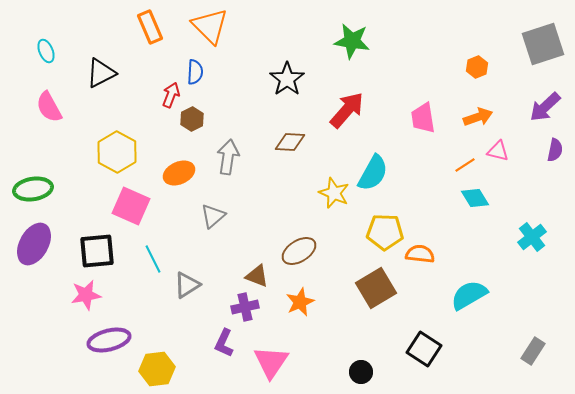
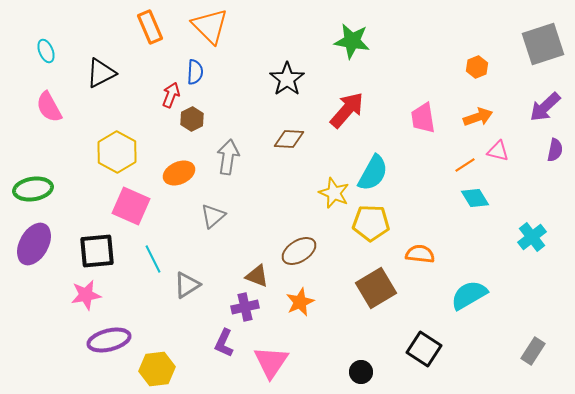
brown diamond at (290, 142): moved 1 px left, 3 px up
yellow pentagon at (385, 232): moved 14 px left, 9 px up
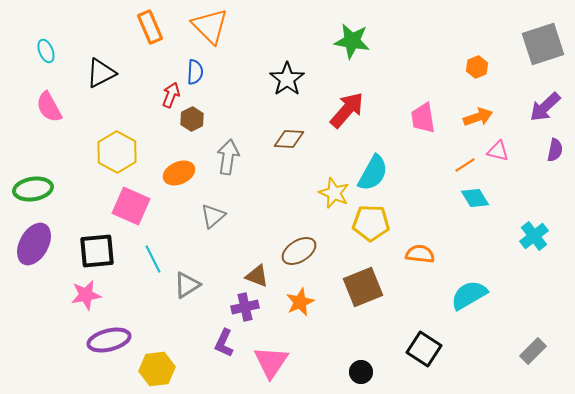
cyan cross at (532, 237): moved 2 px right, 1 px up
brown square at (376, 288): moved 13 px left, 1 px up; rotated 9 degrees clockwise
gray rectangle at (533, 351): rotated 12 degrees clockwise
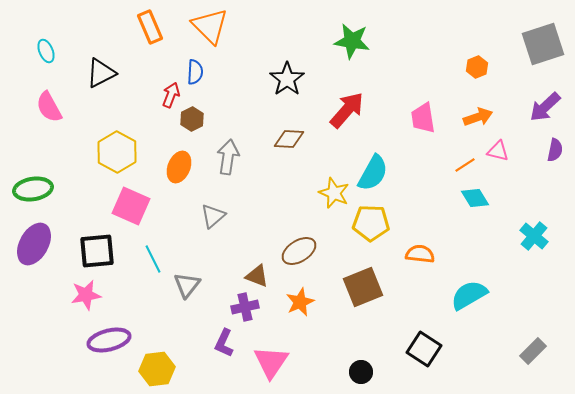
orange ellipse at (179, 173): moved 6 px up; rotated 44 degrees counterclockwise
cyan cross at (534, 236): rotated 12 degrees counterclockwise
gray triangle at (187, 285): rotated 20 degrees counterclockwise
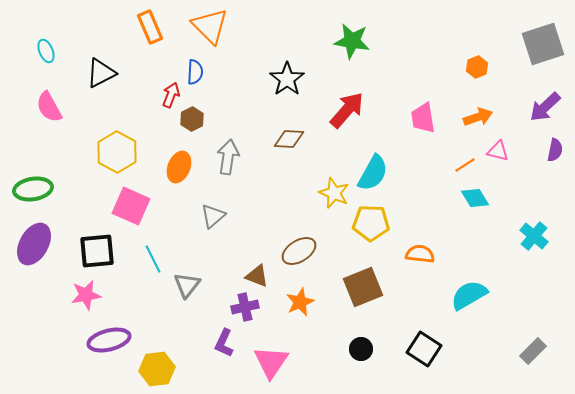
black circle at (361, 372): moved 23 px up
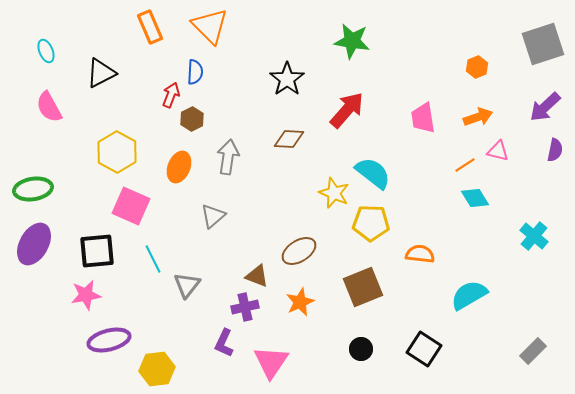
cyan semicircle at (373, 173): rotated 81 degrees counterclockwise
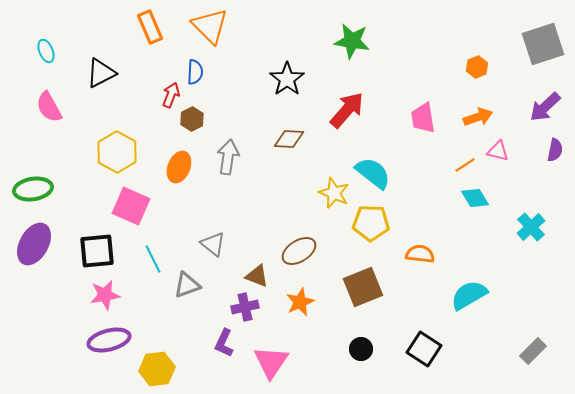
gray triangle at (213, 216): moved 28 px down; rotated 40 degrees counterclockwise
cyan cross at (534, 236): moved 3 px left, 9 px up; rotated 8 degrees clockwise
gray triangle at (187, 285): rotated 32 degrees clockwise
pink star at (86, 295): moved 19 px right
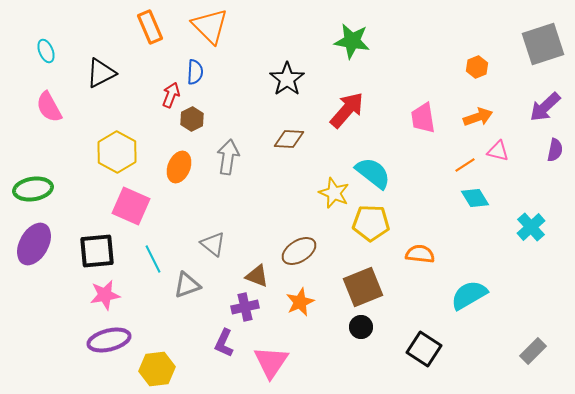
black circle at (361, 349): moved 22 px up
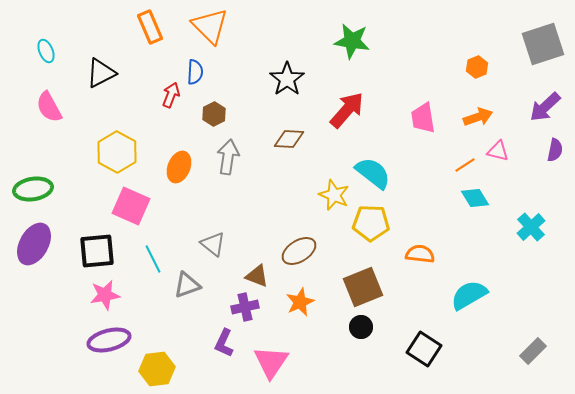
brown hexagon at (192, 119): moved 22 px right, 5 px up
yellow star at (334, 193): moved 2 px down
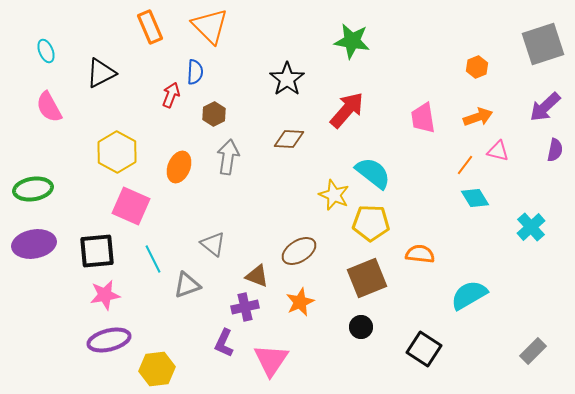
orange line at (465, 165): rotated 20 degrees counterclockwise
purple ellipse at (34, 244): rotated 51 degrees clockwise
brown square at (363, 287): moved 4 px right, 9 px up
pink triangle at (271, 362): moved 2 px up
